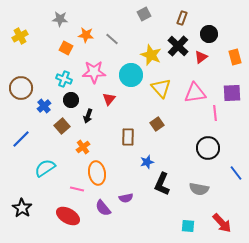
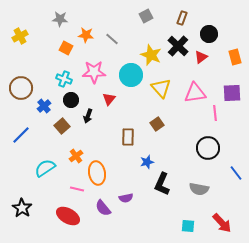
gray square at (144, 14): moved 2 px right, 2 px down
blue line at (21, 139): moved 4 px up
orange cross at (83, 147): moved 7 px left, 9 px down
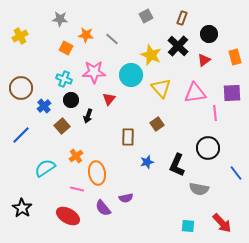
red triangle at (201, 57): moved 3 px right, 3 px down
black L-shape at (162, 184): moved 15 px right, 19 px up
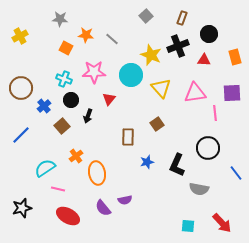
gray square at (146, 16): rotated 16 degrees counterclockwise
black cross at (178, 46): rotated 25 degrees clockwise
red triangle at (204, 60): rotated 40 degrees clockwise
pink line at (77, 189): moved 19 px left
purple semicircle at (126, 198): moved 1 px left, 2 px down
black star at (22, 208): rotated 24 degrees clockwise
